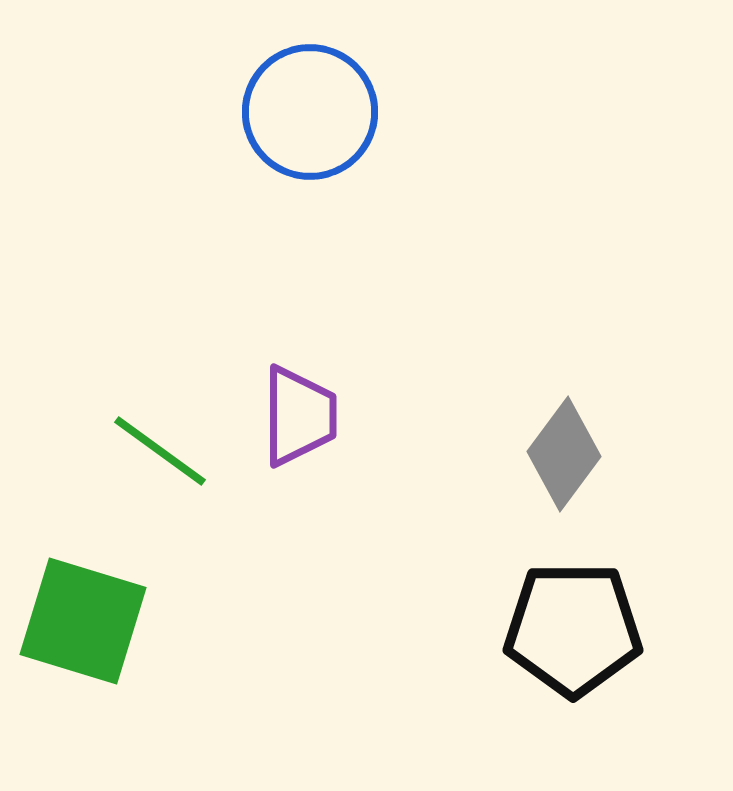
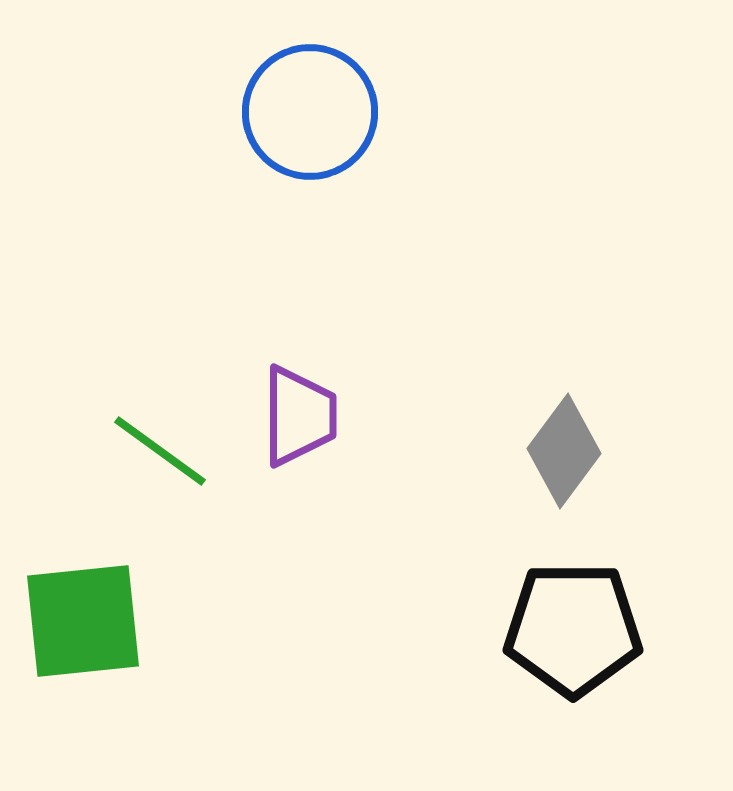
gray diamond: moved 3 px up
green square: rotated 23 degrees counterclockwise
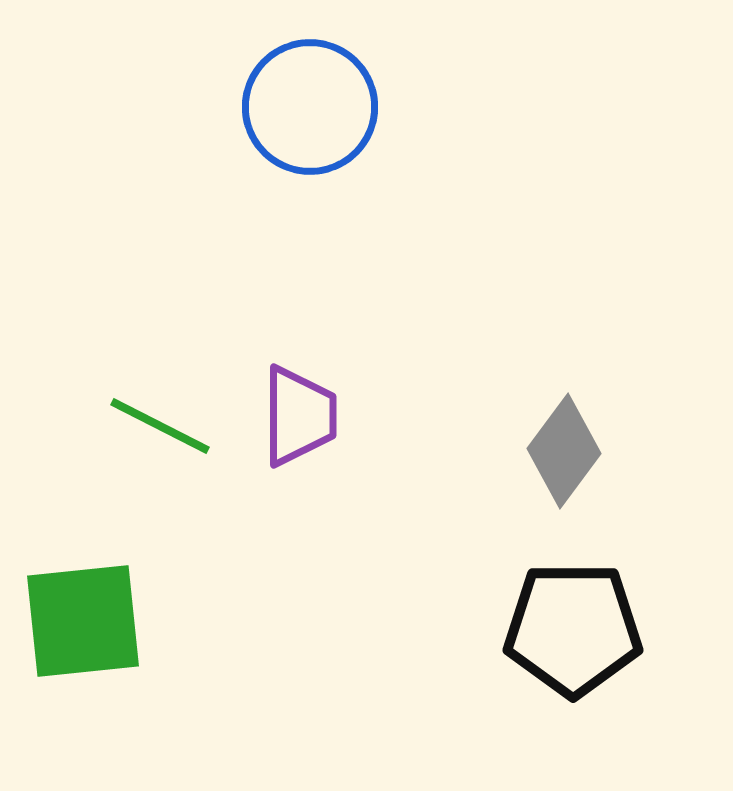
blue circle: moved 5 px up
green line: moved 25 px up; rotated 9 degrees counterclockwise
